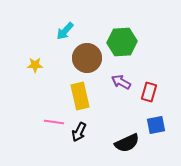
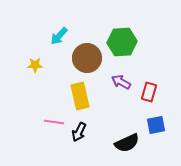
cyan arrow: moved 6 px left, 5 px down
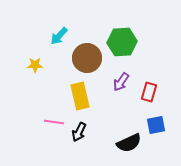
purple arrow: rotated 84 degrees counterclockwise
black semicircle: moved 2 px right
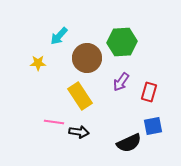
yellow star: moved 3 px right, 2 px up
yellow rectangle: rotated 20 degrees counterclockwise
blue square: moved 3 px left, 1 px down
black arrow: rotated 108 degrees counterclockwise
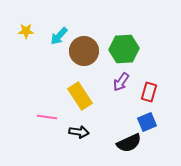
green hexagon: moved 2 px right, 7 px down
brown circle: moved 3 px left, 7 px up
yellow star: moved 12 px left, 32 px up
pink line: moved 7 px left, 5 px up
blue square: moved 6 px left, 4 px up; rotated 12 degrees counterclockwise
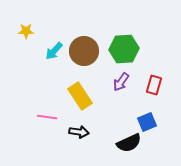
cyan arrow: moved 5 px left, 15 px down
red rectangle: moved 5 px right, 7 px up
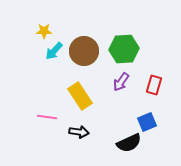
yellow star: moved 18 px right
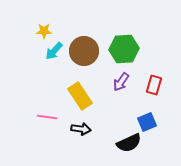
black arrow: moved 2 px right, 3 px up
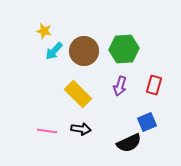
yellow star: rotated 14 degrees clockwise
purple arrow: moved 1 px left, 4 px down; rotated 18 degrees counterclockwise
yellow rectangle: moved 2 px left, 2 px up; rotated 12 degrees counterclockwise
pink line: moved 14 px down
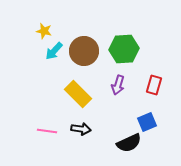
purple arrow: moved 2 px left, 1 px up
